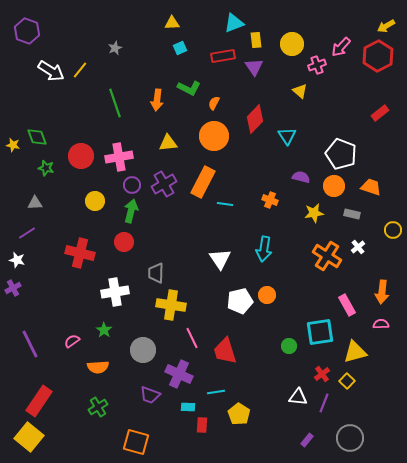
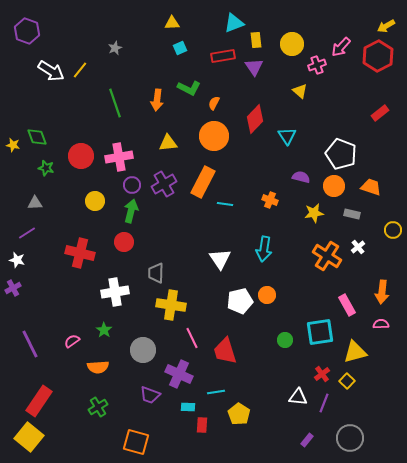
green circle at (289, 346): moved 4 px left, 6 px up
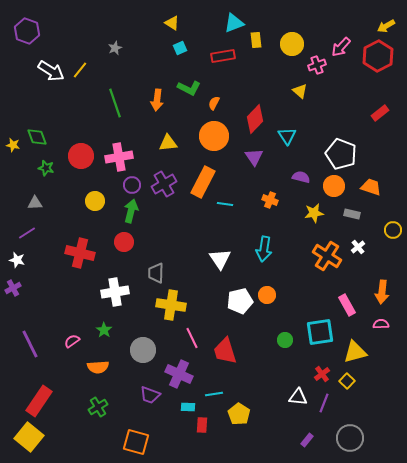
yellow triangle at (172, 23): rotated 35 degrees clockwise
purple triangle at (254, 67): moved 90 px down
cyan line at (216, 392): moved 2 px left, 2 px down
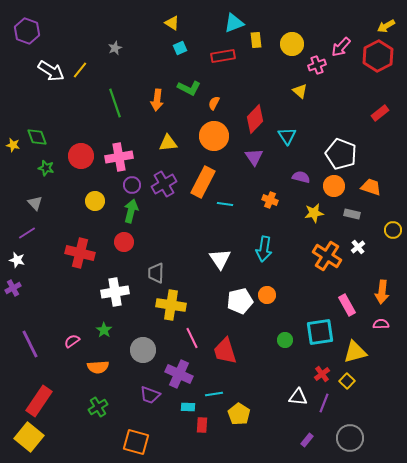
gray triangle at (35, 203): rotated 49 degrees clockwise
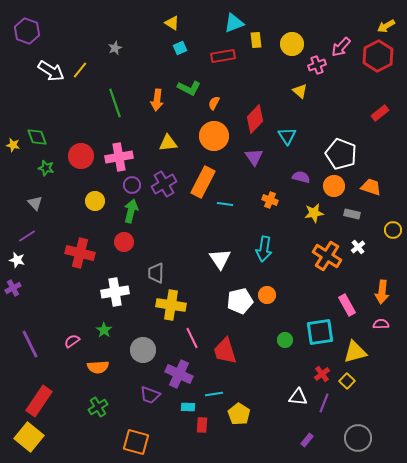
purple line at (27, 233): moved 3 px down
gray circle at (350, 438): moved 8 px right
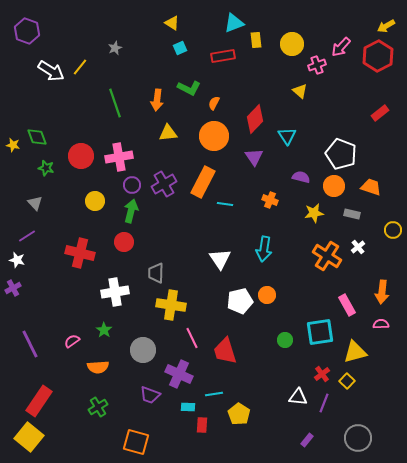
yellow line at (80, 70): moved 3 px up
yellow triangle at (168, 143): moved 10 px up
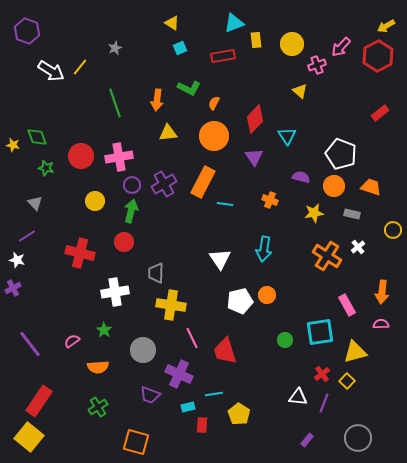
purple line at (30, 344): rotated 12 degrees counterclockwise
cyan rectangle at (188, 407): rotated 16 degrees counterclockwise
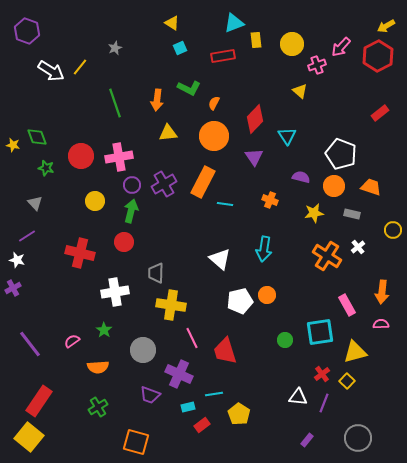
white triangle at (220, 259): rotated 15 degrees counterclockwise
red rectangle at (202, 425): rotated 49 degrees clockwise
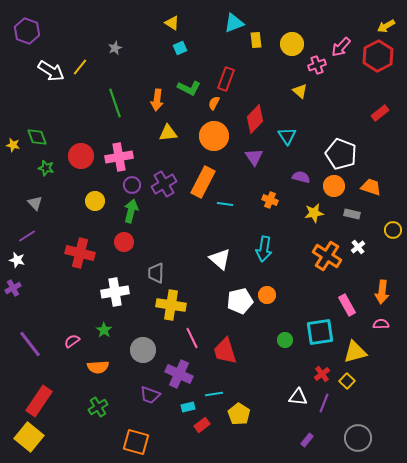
red rectangle at (223, 56): moved 3 px right, 23 px down; rotated 60 degrees counterclockwise
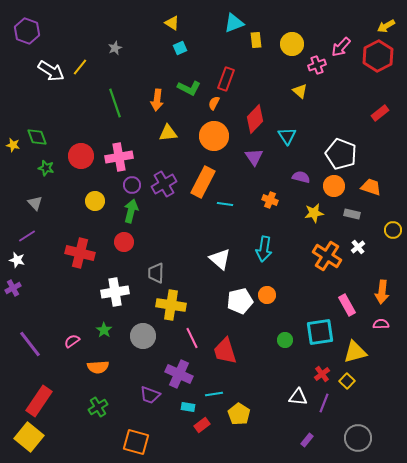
gray circle at (143, 350): moved 14 px up
cyan rectangle at (188, 407): rotated 24 degrees clockwise
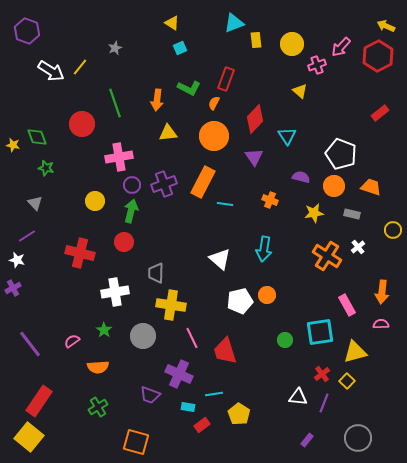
yellow arrow at (386, 26): rotated 54 degrees clockwise
red circle at (81, 156): moved 1 px right, 32 px up
purple cross at (164, 184): rotated 10 degrees clockwise
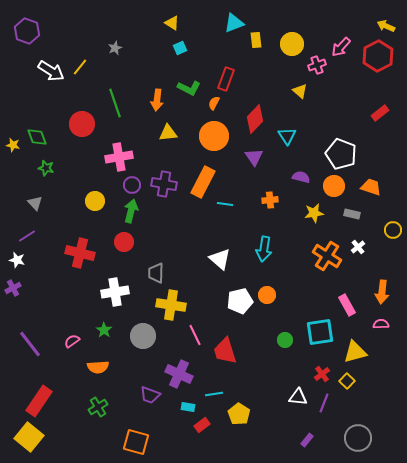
purple cross at (164, 184): rotated 30 degrees clockwise
orange cross at (270, 200): rotated 28 degrees counterclockwise
pink line at (192, 338): moved 3 px right, 3 px up
